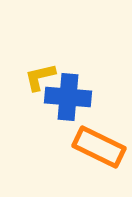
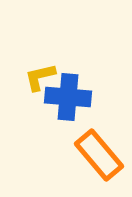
orange rectangle: moved 8 px down; rotated 24 degrees clockwise
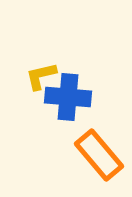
yellow L-shape: moved 1 px right, 1 px up
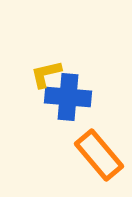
yellow L-shape: moved 5 px right, 2 px up
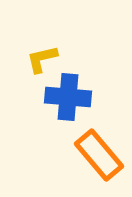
yellow L-shape: moved 4 px left, 15 px up
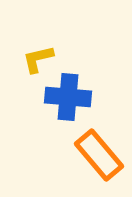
yellow L-shape: moved 4 px left
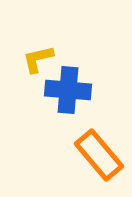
blue cross: moved 7 px up
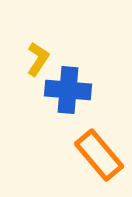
yellow L-shape: rotated 136 degrees clockwise
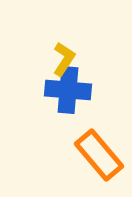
yellow L-shape: moved 26 px right
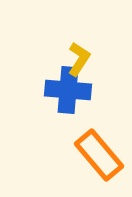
yellow L-shape: moved 15 px right
